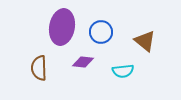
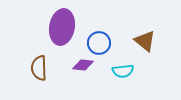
blue circle: moved 2 px left, 11 px down
purple diamond: moved 3 px down
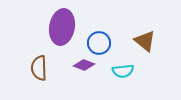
purple diamond: moved 1 px right; rotated 15 degrees clockwise
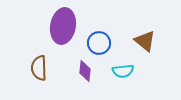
purple ellipse: moved 1 px right, 1 px up
purple diamond: moved 1 px right, 6 px down; rotated 75 degrees clockwise
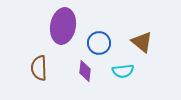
brown triangle: moved 3 px left, 1 px down
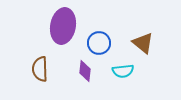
brown triangle: moved 1 px right, 1 px down
brown semicircle: moved 1 px right, 1 px down
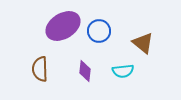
purple ellipse: rotated 48 degrees clockwise
blue circle: moved 12 px up
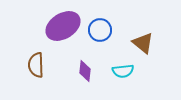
blue circle: moved 1 px right, 1 px up
brown semicircle: moved 4 px left, 4 px up
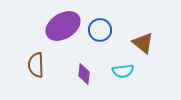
purple diamond: moved 1 px left, 3 px down
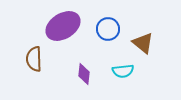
blue circle: moved 8 px right, 1 px up
brown semicircle: moved 2 px left, 6 px up
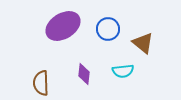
brown semicircle: moved 7 px right, 24 px down
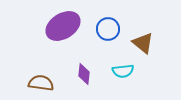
brown semicircle: rotated 100 degrees clockwise
